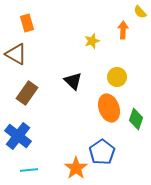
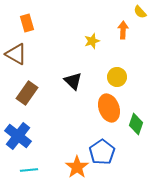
green diamond: moved 5 px down
orange star: moved 1 px right, 1 px up
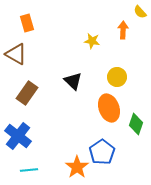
yellow star: rotated 28 degrees clockwise
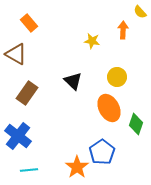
orange rectangle: moved 2 px right; rotated 24 degrees counterclockwise
orange ellipse: rotated 8 degrees counterclockwise
